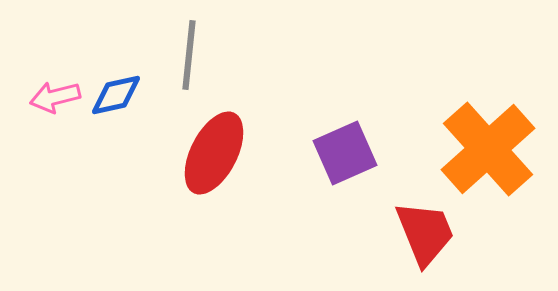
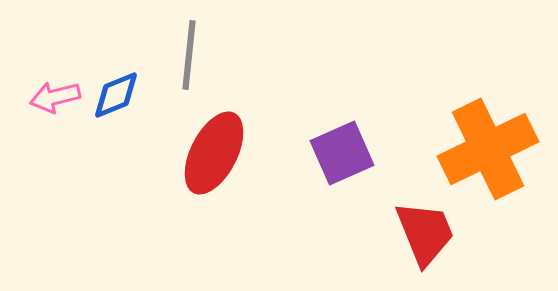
blue diamond: rotated 10 degrees counterclockwise
orange cross: rotated 16 degrees clockwise
purple square: moved 3 px left
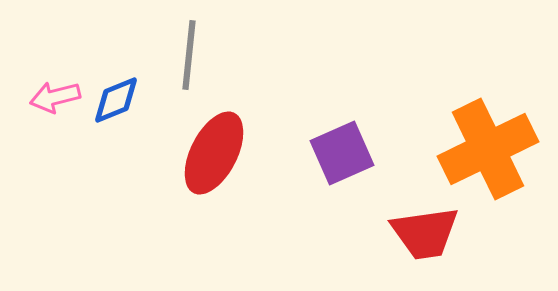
blue diamond: moved 5 px down
red trapezoid: rotated 104 degrees clockwise
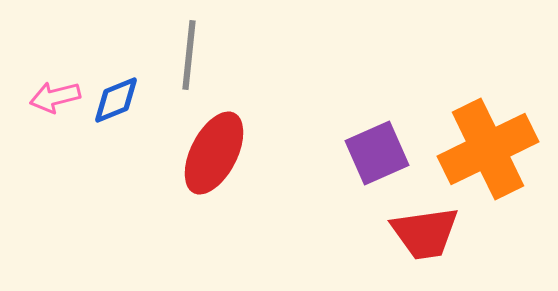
purple square: moved 35 px right
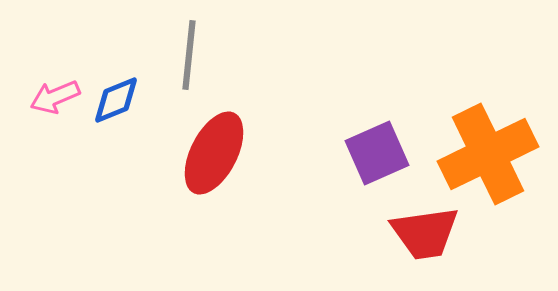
pink arrow: rotated 9 degrees counterclockwise
orange cross: moved 5 px down
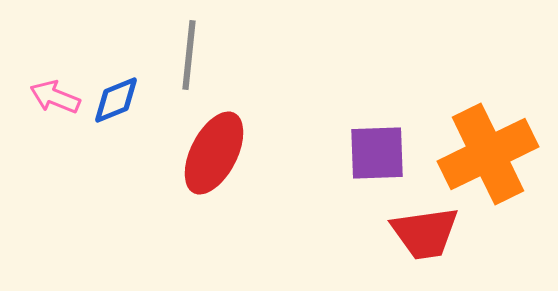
pink arrow: rotated 45 degrees clockwise
purple square: rotated 22 degrees clockwise
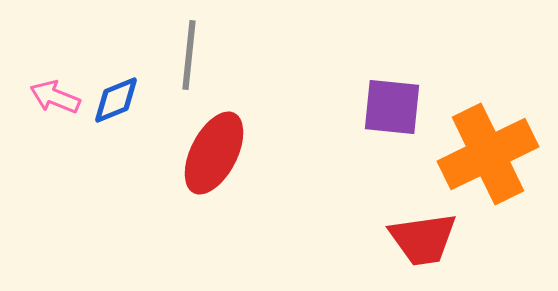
purple square: moved 15 px right, 46 px up; rotated 8 degrees clockwise
red trapezoid: moved 2 px left, 6 px down
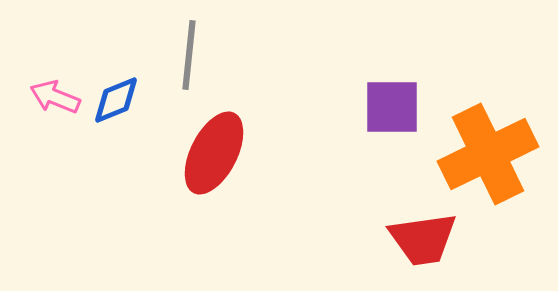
purple square: rotated 6 degrees counterclockwise
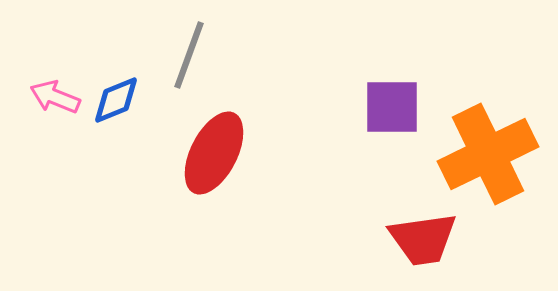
gray line: rotated 14 degrees clockwise
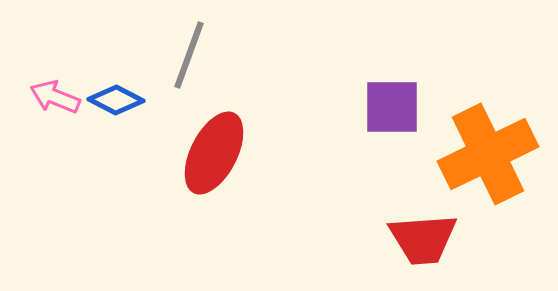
blue diamond: rotated 50 degrees clockwise
red trapezoid: rotated 4 degrees clockwise
